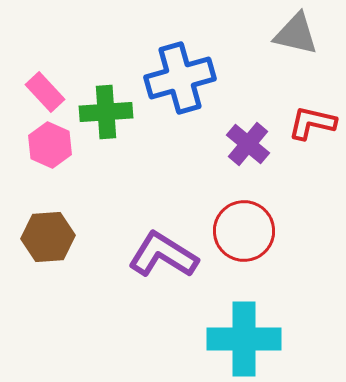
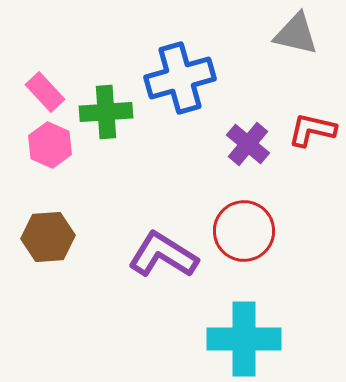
red L-shape: moved 7 px down
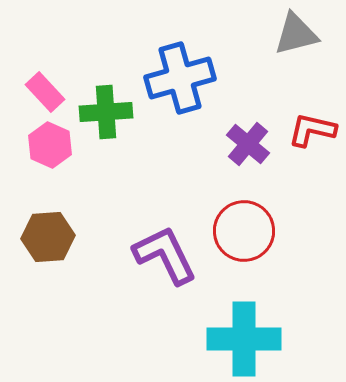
gray triangle: rotated 27 degrees counterclockwise
purple L-shape: moved 2 px right; rotated 32 degrees clockwise
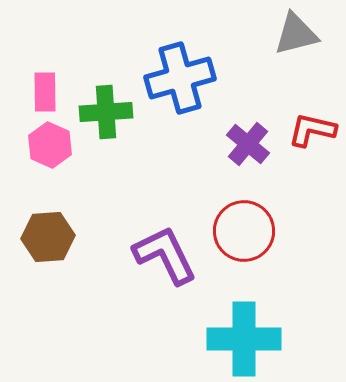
pink rectangle: rotated 42 degrees clockwise
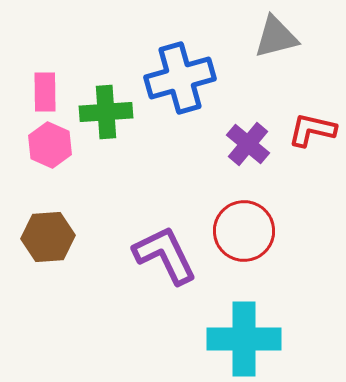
gray triangle: moved 20 px left, 3 px down
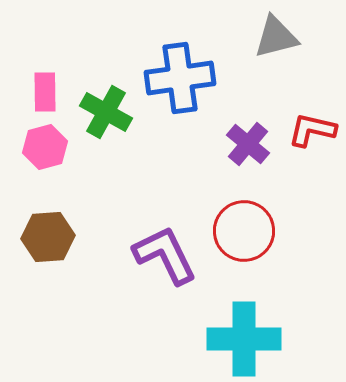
blue cross: rotated 8 degrees clockwise
green cross: rotated 33 degrees clockwise
pink hexagon: moved 5 px left, 2 px down; rotated 21 degrees clockwise
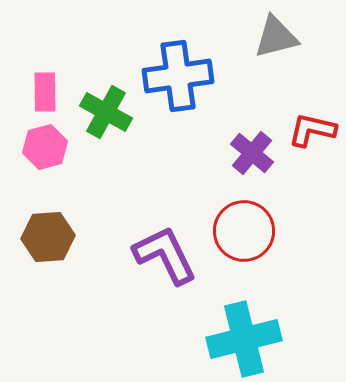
blue cross: moved 2 px left, 2 px up
purple cross: moved 4 px right, 9 px down
cyan cross: rotated 14 degrees counterclockwise
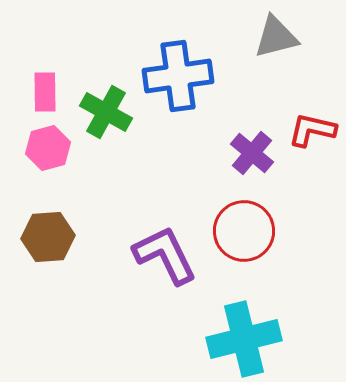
pink hexagon: moved 3 px right, 1 px down
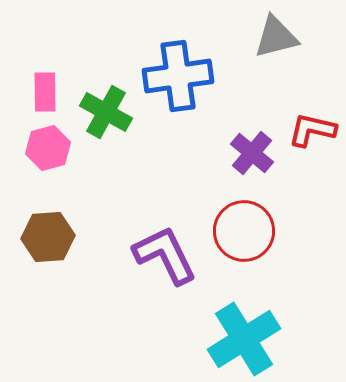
cyan cross: rotated 18 degrees counterclockwise
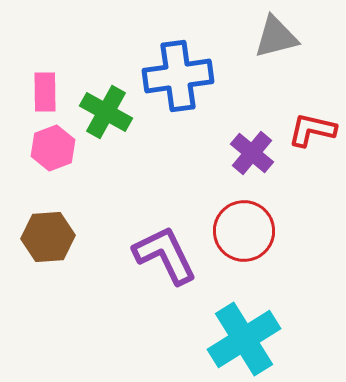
pink hexagon: moved 5 px right; rotated 6 degrees counterclockwise
